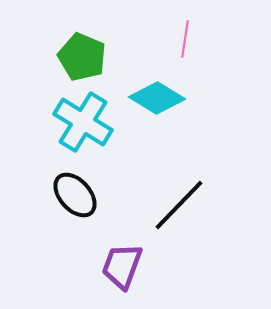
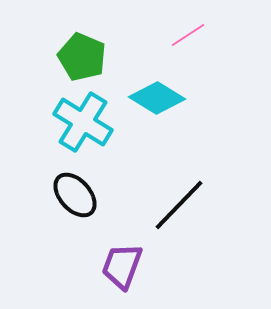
pink line: moved 3 px right, 4 px up; rotated 48 degrees clockwise
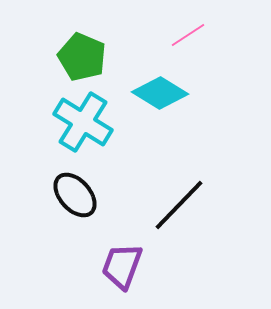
cyan diamond: moved 3 px right, 5 px up
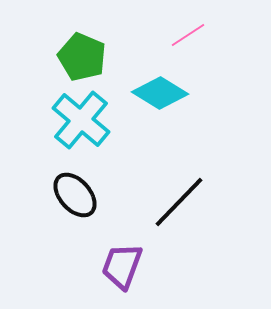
cyan cross: moved 2 px left, 2 px up; rotated 8 degrees clockwise
black line: moved 3 px up
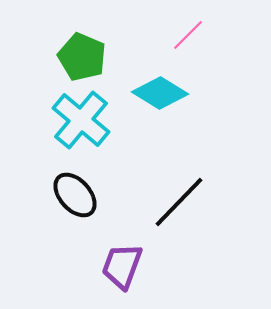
pink line: rotated 12 degrees counterclockwise
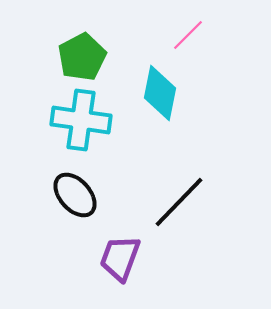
green pentagon: rotated 21 degrees clockwise
cyan diamond: rotated 70 degrees clockwise
cyan cross: rotated 32 degrees counterclockwise
purple trapezoid: moved 2 px left, 8 px up
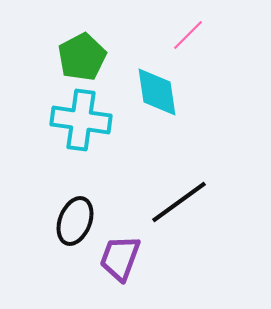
cyan diamond: moved 3 px left, 1 px up; rotated 20 degrees counterclockwise
black ellipse: moved 26 px down; rotated 63 degrees clockwise
black line: rotated 10 degrees clockwise
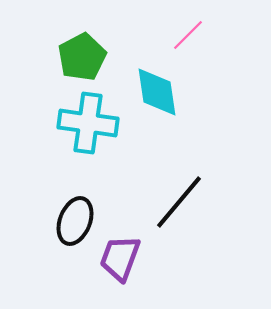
cyan cross: moved 7 px right, 3 px down
black line: rotated 14 degrees counterclockwise
